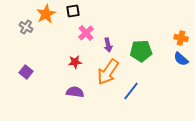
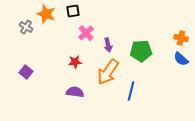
orange star: rotated 24 degrees counterclockwise
blue line: rotated 24 degrees counterclockwise
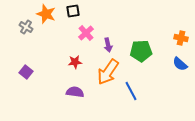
blue semicircle: moved 1 px left, 5 px down
blue line: rotated 42 degrees counterclockwise
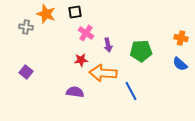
black square: moved 2 px right, 1 px down
gray cross: rotated 24 degrees counterclockwise
pink cross: rotated 14 degrees counterclockwise
red star: moved 6 px right, 2 px up
orange arrow: moved 5 px left, 1 px down; rotated 60 degrees clockwise
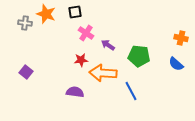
gray cross: moved 1 px left, 4 px up
purple arrow: rotated 136 degrees clockwise
green pentagon: moved 2 px left, 5 px down; rotated 10 degrees clockwise
blue semicircle: moved 4 px left
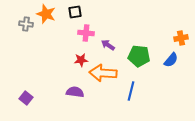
gray cross: moved 1 px right, 1 px down
pink cross: rotated 28 degrees counterclockwise
orange cross: rotated 24 degrees counterclockwise
blue semicircle: moved 5 px left, 4 px up; rotated 91 degrees counterclockwise
purple square: moved 26 px down
blue line: rotated 42 degrees clockwise
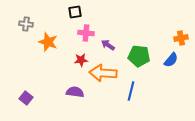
orange star: moved 2 px right, 28 px down
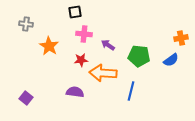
pink cross: moved 2 px left, 1 px down
orange star: moved 1 px right, 4 px down; rotated 12 degrees clockwise
blue semicircle: rotated 14 degrees clockwise
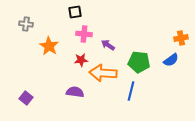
green pentagon: moved 6 px down
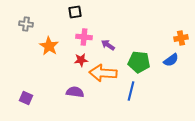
pink cross: moved 3 px down
purple square: rotated 16 degrees counterclockwise
